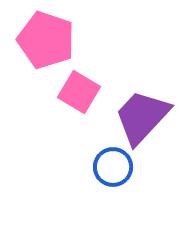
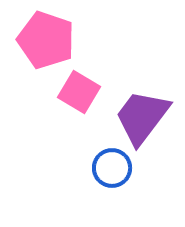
purple trapezoid: rotated 6 degrees counterclockwise
blue circle: moved 1 px left, 1 px down
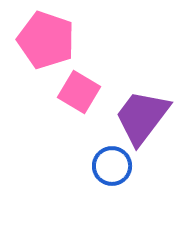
blue circle: moved 2 px up
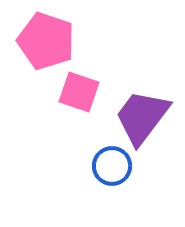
pink pentagon: moved 1 px down
pink square: rotated 12 degrees counterclockwise
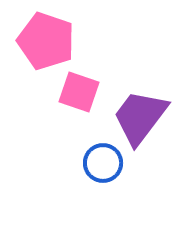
purple trapezoid: moved 2 px left
blue circle: moved 9 px left, 3 px up
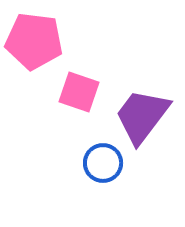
pink pentagon: moved 12 px left; rotated 12 degrees counterclockwise
purple trapezoid: moved 2 px right, 1 px up
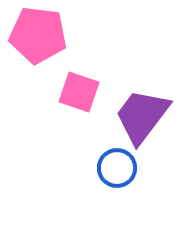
pink pentagon: moved 4 px right, 6 px up
blue circle: moved 14 px right, 5 px down
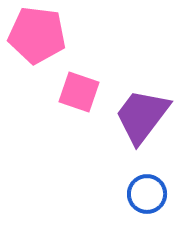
pink pentagon: moved 1 px left
blue circle: moved 30 px right, 26 px down
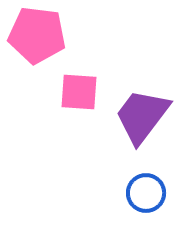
pink square: rotated 15 degrees counterclockwise
blue circle: moved 1 px left, 1 px up
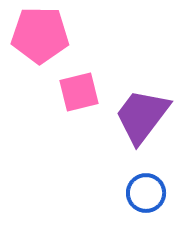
pink pentagon: moved 3 px right; rotated 6 degrees counterclockwise
pink square: rotated 18 degrees counterclockwise
